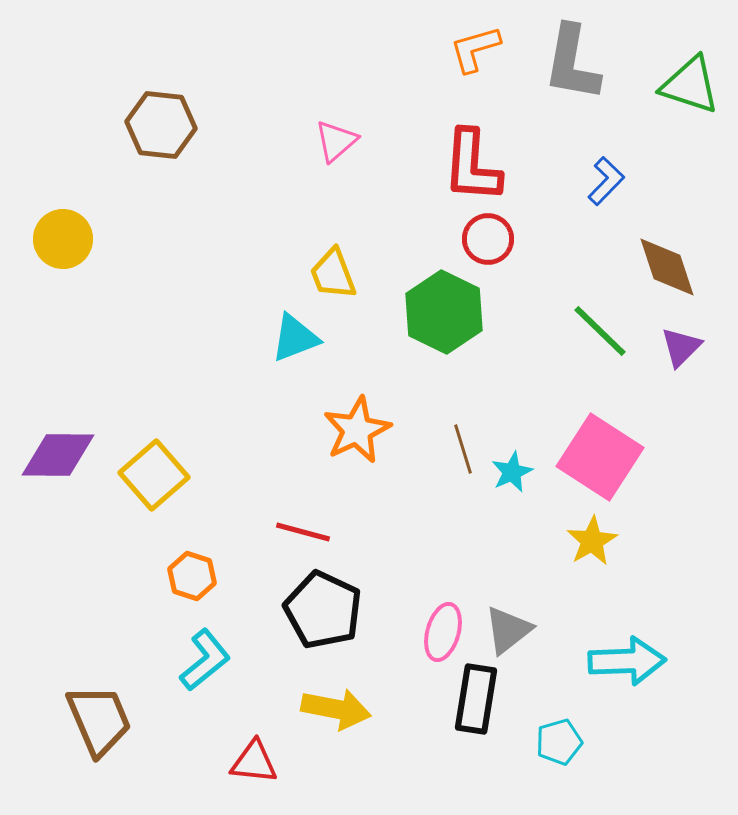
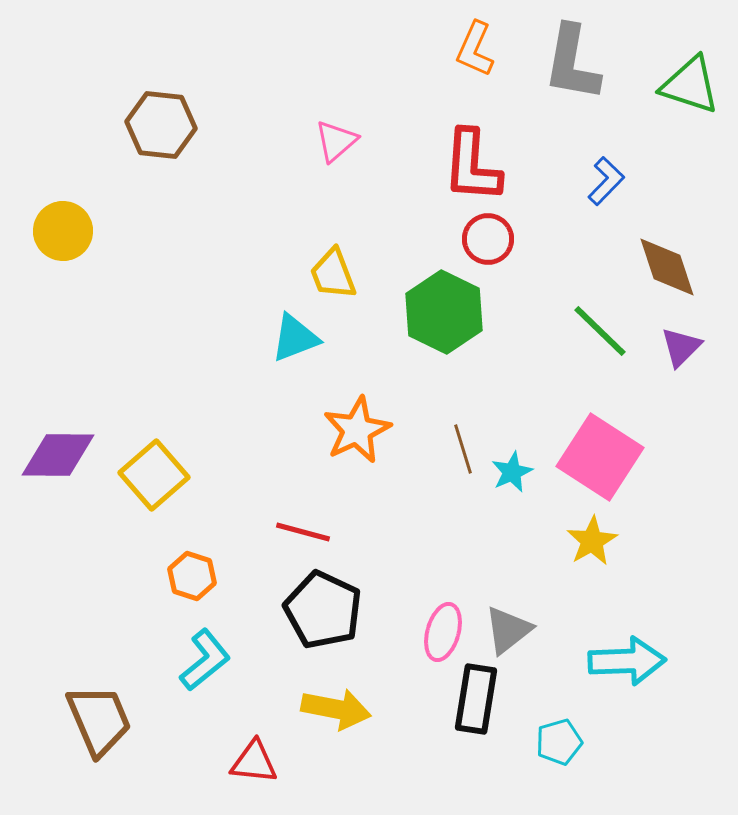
orange L-shape: rotated 50 degrees counterclockwise
yellow circle: moved 8 px up
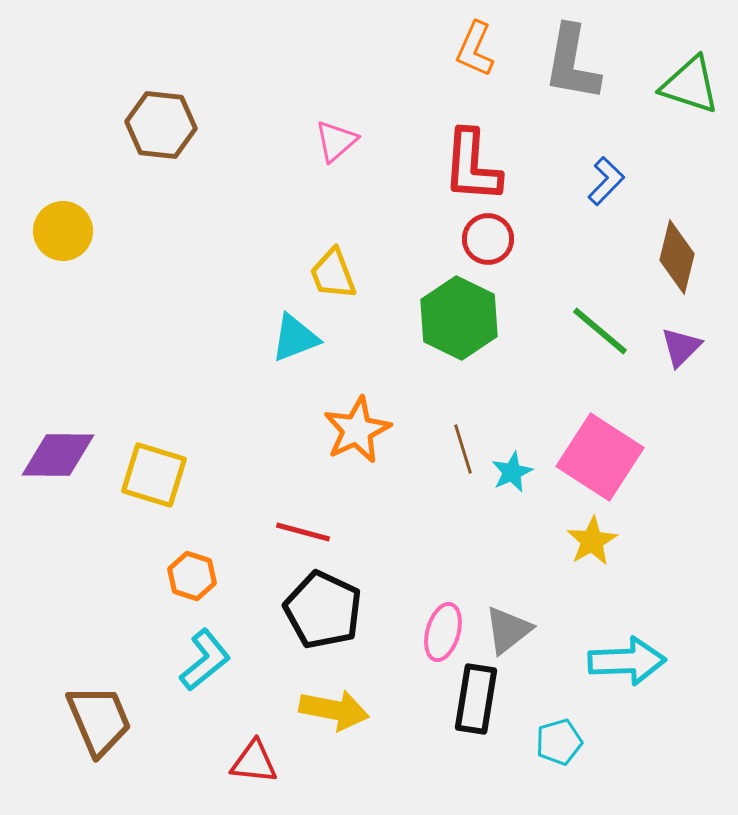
brown diamond: moved 10 px right, 10 px up; rotated 32 degrees clockwise
green hexagon: moved 15 px right, 6 px down
green line: rotated 4 degrees counterclockwise
yellow square: rotated 32 degrees counterclockwise
yellow arrow: moved 2 px left, 1 px down
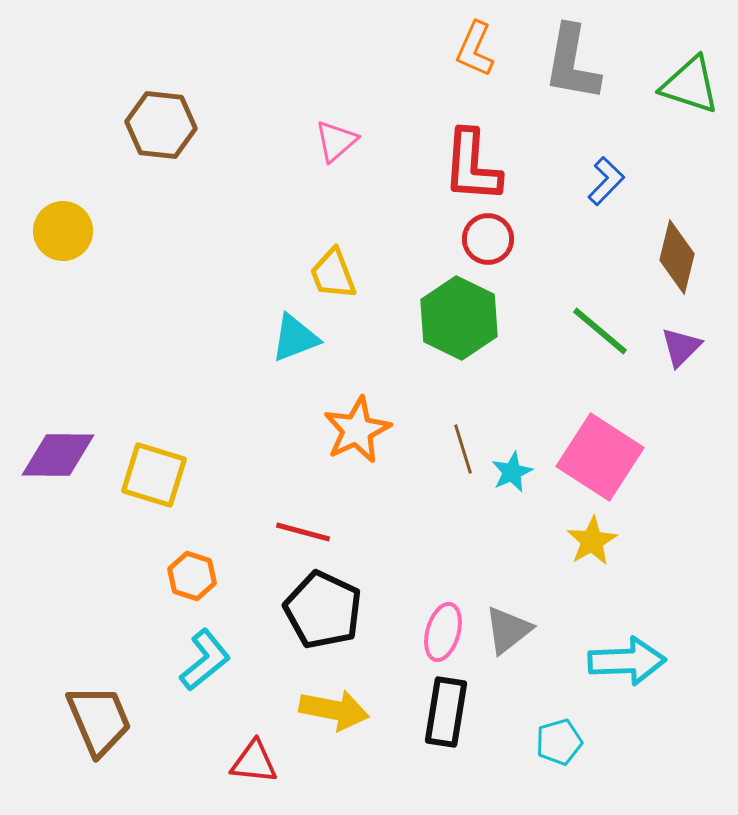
black rectangle: moved 30 px left, 13 px down
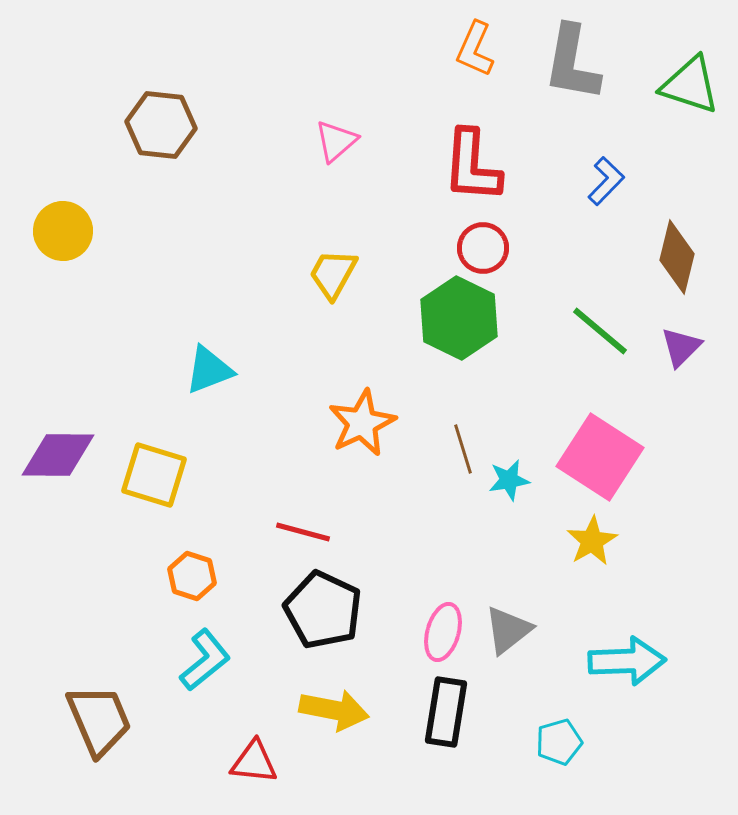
red circle: moved 5 px left, 9 px down
yellow trapezoid: rotated 50 degrees clockwise
cyan triangle: moved 86 px left, 32 px down
orange star: moved 5 px right, 7 px up
cyan star: moved 3 px left, 8 px down; rotated 15 degrees clockwise
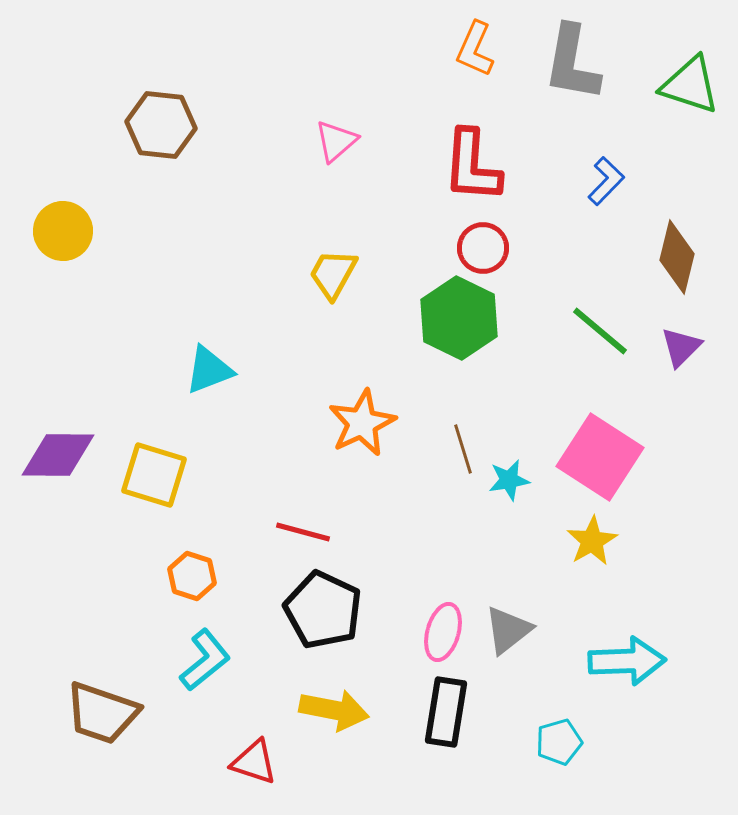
brown trapezoid: moved 3 px right, 7 px up; rotated 132 degrees clockwise
red triangle: rotated 12 degrees clockwise
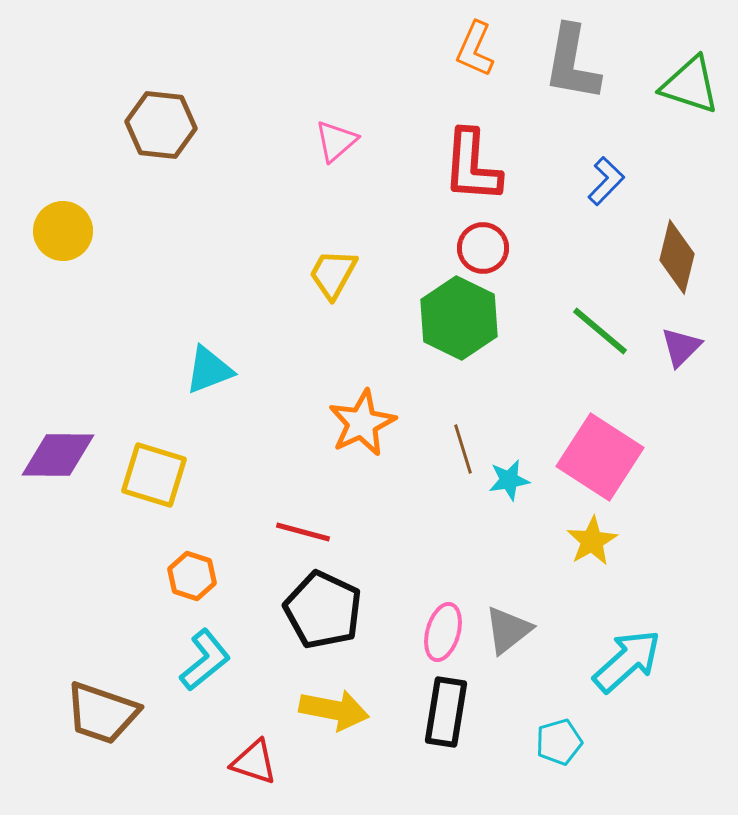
cyan arrow: rotated 40 degrees counterclockwise
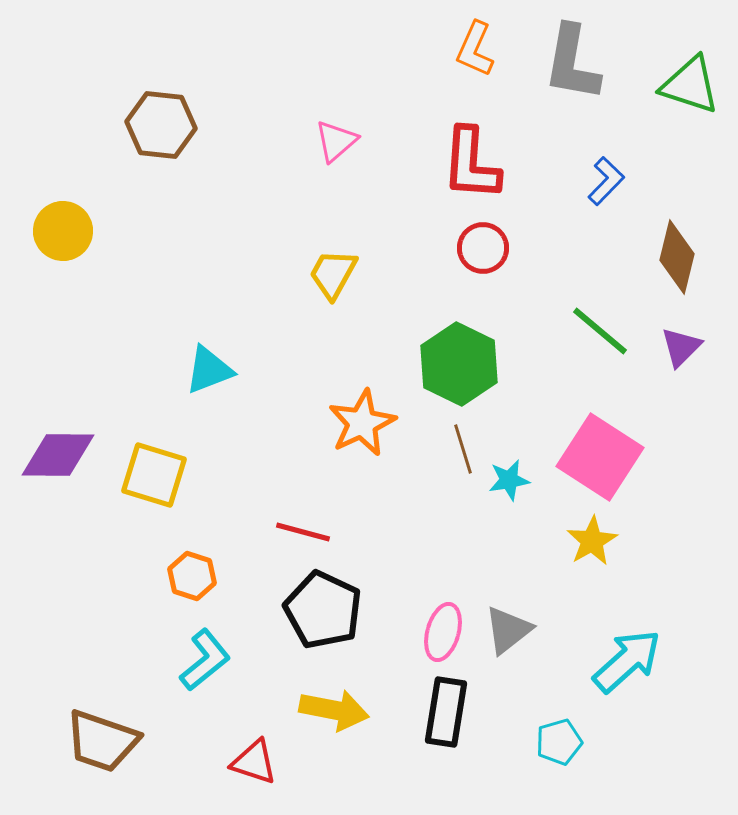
red L-shape: moved 1 px left, 2 px up
green hexagon: moved 46 px down
brown trapezoid: moved 28 px down
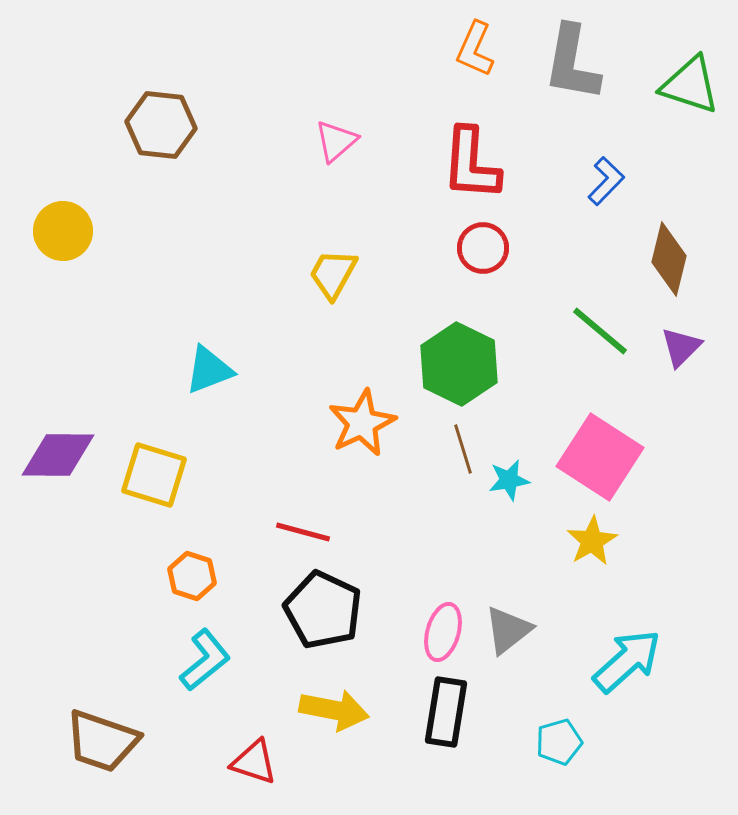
brown diamond: moved 8 px left, 2 px down
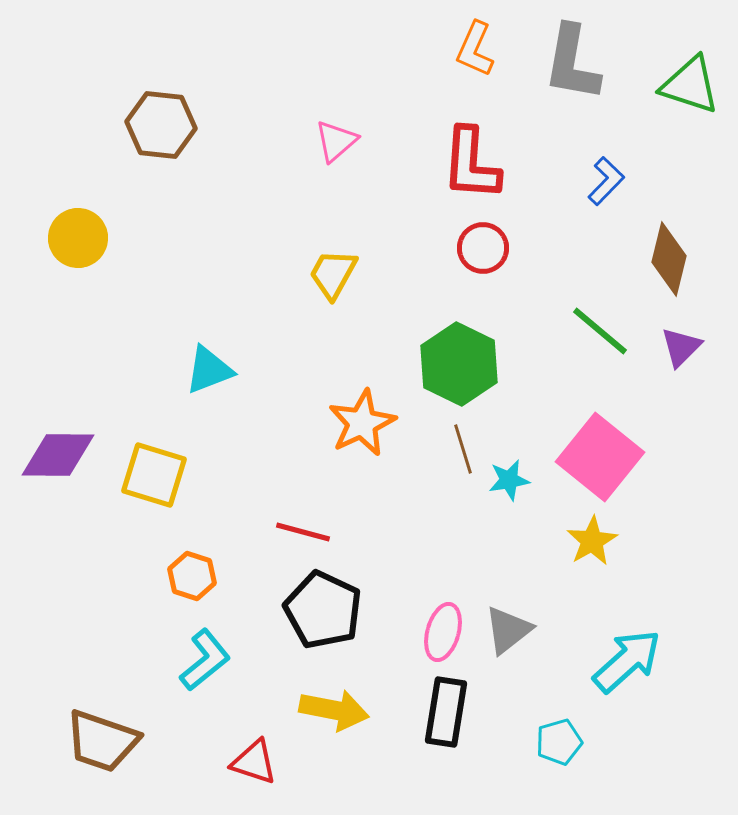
yellow circle: moved 15 px right, 7 px down
pink square: rotated 6 degrees clockwise
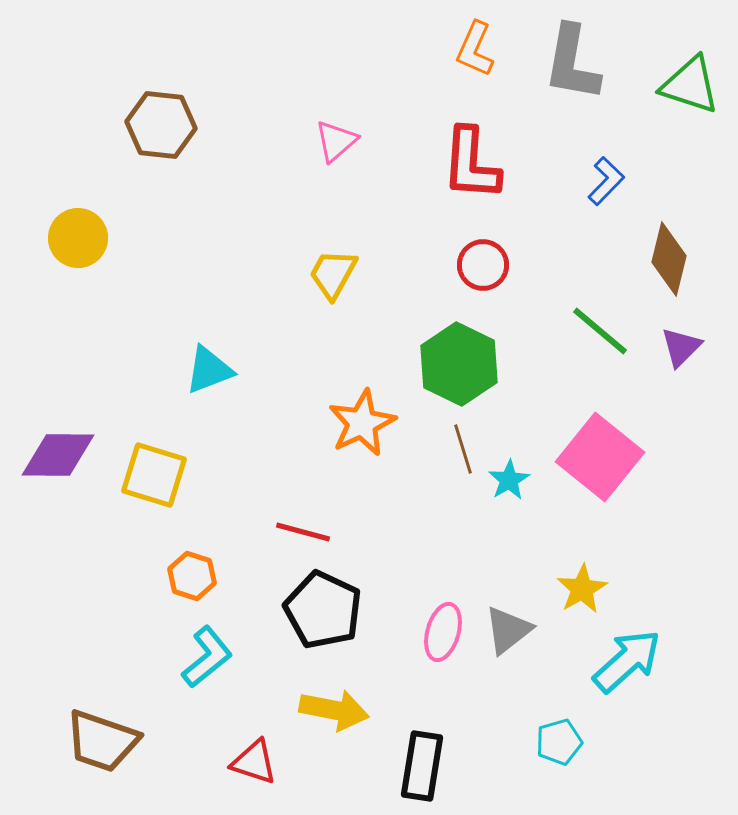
red circle: moved 17 px down
cyan star: rotated 21 degrees counterclockwise
yellow star: moved 10 px left, 48 px down
cyan L-shape: moved 2 px right, 3 px up
black rectangle: moved 24 px left, 54 px down
